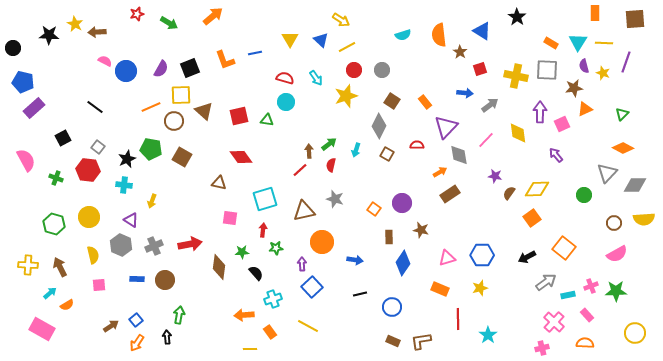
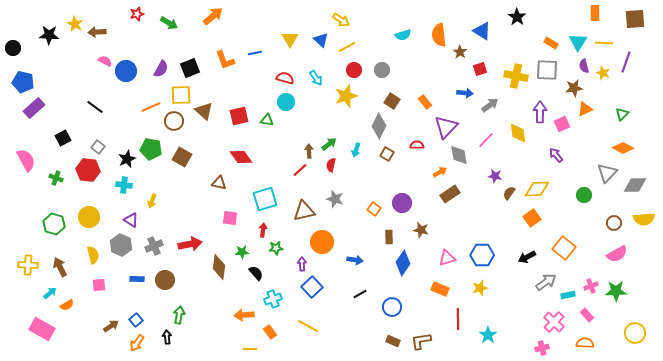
black line at (360, 294): rotated 16 degrees counterclockwise
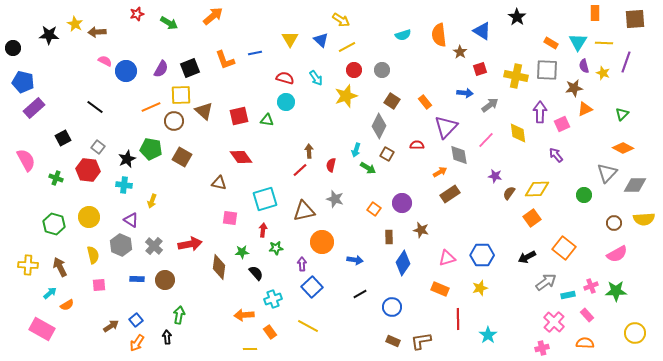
green arrow at (329, 144): moved 39 px right, 24 px down; rotated 70 degrees clockwise
gray cross at (154, 246): rotated 24 degrees counterclockwise
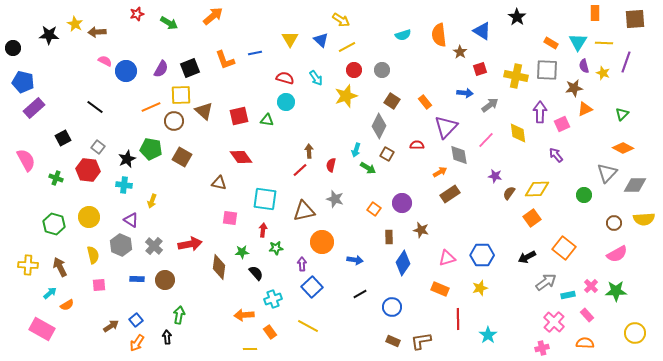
cyan square at (265, 199): rotated 25 degrees clockwise
pink cross at (591, 286): rotated 24 degrees counterclockwise
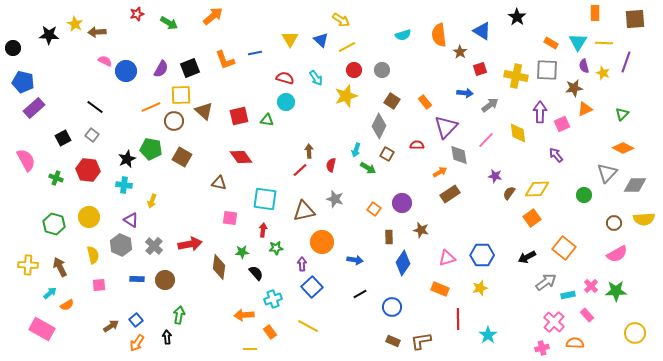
gray square at (98, 147): moved 6 px left, 12 px up
orange semicircle at (585, 343): moved 10 px left
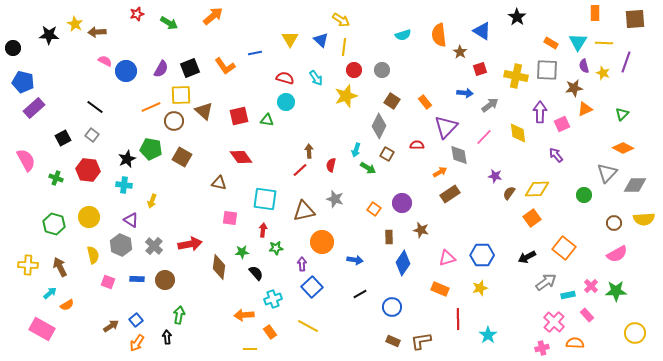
yellow line at (347, 47): moved 3 px left; rotated 54 degrees counterclockwise
orange L-shape at (225, 60): moved 6 px down; rotated 15 degrees counterclockwise
pink line at (486, 140): moved 2 px left, 3 px up
pink square at (99, 285): moved 9 px right, 3 px up; rotated 24 degrees clockwise
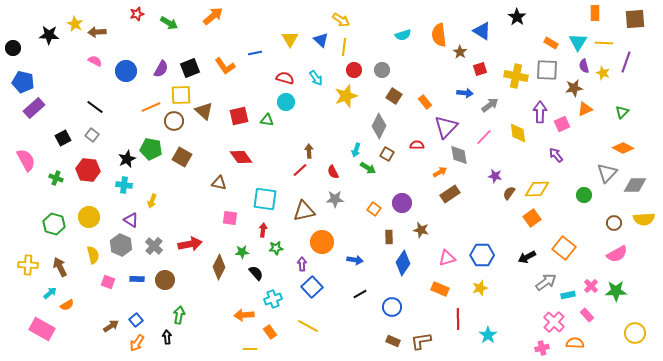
pink semicircle at (105, 61): moved 10 px left
brown square at (392, 101): moved 2 px right, 5 px up
green triangle at (622, 114): moved 2 px up
red semicircle at (331, 165): moved 2 px right, 7 px down; rotated 40 degrees counterclockwise
gray star at (335, 199): rotated 18 degrees counterclockwise
brown diamond at (219, 267): rotated 20 degrees clockwise
